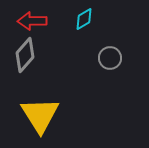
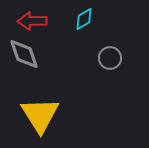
gray diamond: moved 1 px left, 1 px up; rotated 60 degrees counterclockwise
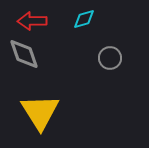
cyan diamond: rotated 15 degrees clockwise
yellow triangle: moved 3 px up
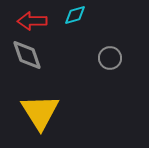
cyan diamond: moved 9 px left, 4 px up
gray diamond: moved 3 px right, 1 px down
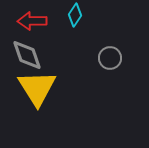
cyan diamond: rotated 40 degrees counterclockwise
yellow triangle: moved 3 px left, 24 px up
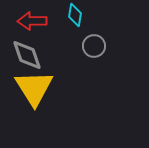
cyan diamond: rotated 25 degrees counterclockwise
gray circle: moved 16 px left, 12 px up
yellow triangle: moved 3 px left
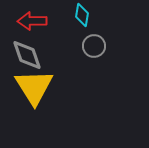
cyan diamond: moved 7 px right
yellow triangle: moved 1 px up
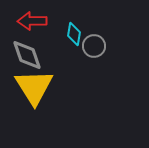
cyan diamond: moved 8 px left, 19 px down
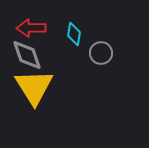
red arrow: moved 1 px left, 7 px down
gray circle: moved 7 px right, 7 px down
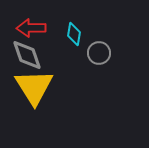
gray circle: moved 2 px left
